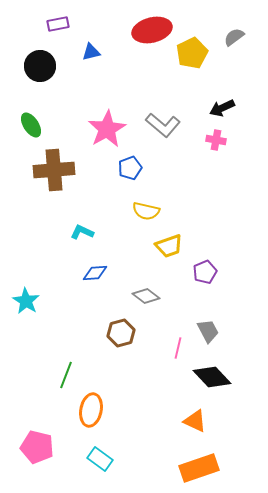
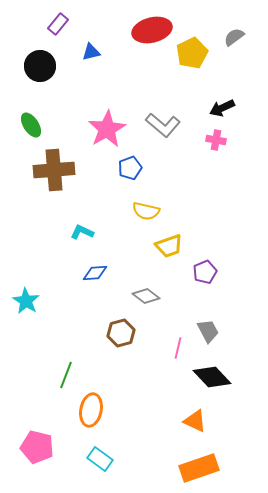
purple rectangle: rotated 40 degrees counterclockwise
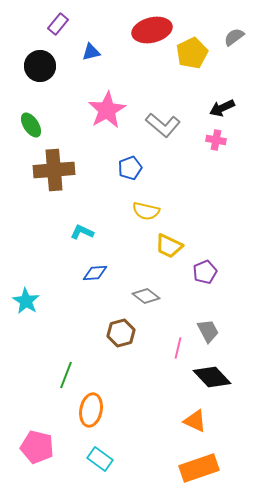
pink star: moved 19 px up
yellow trapezoid: rotated 44 degrees clockwise
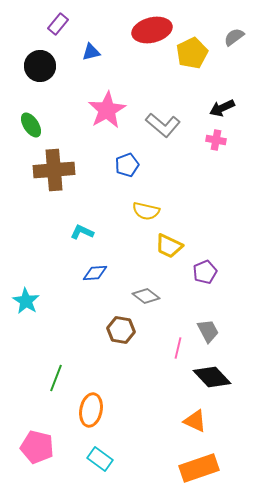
blue pentagon: moved 3 px left, 3 px up
brown hexagon: moved 3 px up; rotated 24 degrees clockwise
green line: moved 10 px left, 3 px down
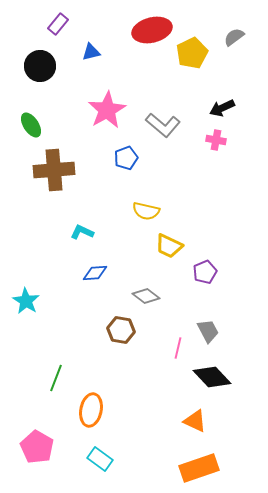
blue pentagon: moved 1 px left, 7 px up
pink pentagon: rotated 16 degrees clockwise
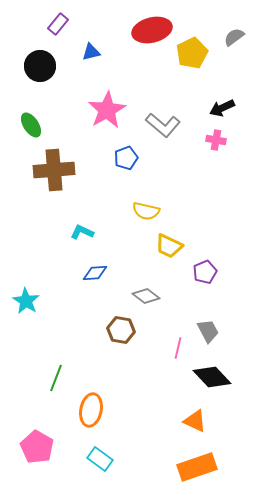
orange rectangle: moved 2 px left, 1 px up
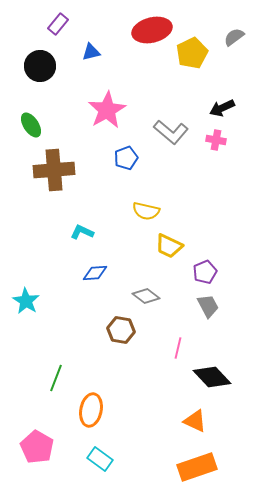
gray L-shape: moved 8 px right, 7 px down
gray trapezoid: moved 25 px up
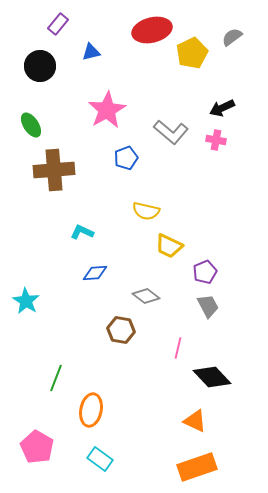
gray semicircle: moved 2 px left
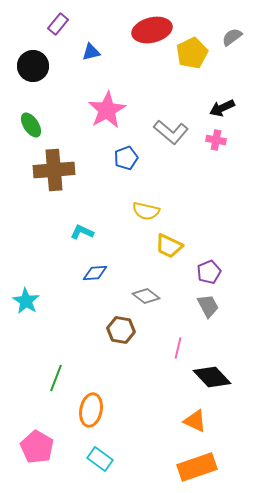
black circle: moved 7 px left
purple pentagon: moved 4 px right
